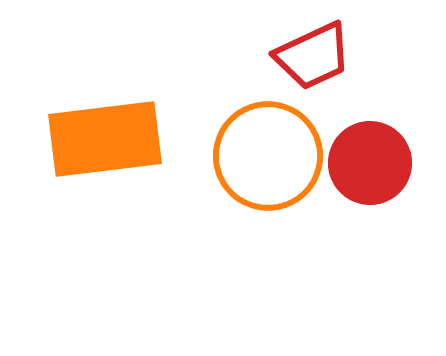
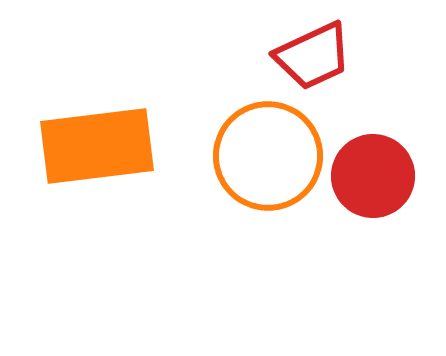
orange rectangle: moved 8 px left, 7 px down
red circle: moved 3 px right, 13 px down
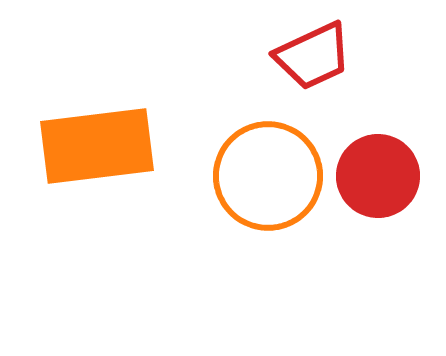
orange circle: moved 20 px down
red circle: moved 5 px right
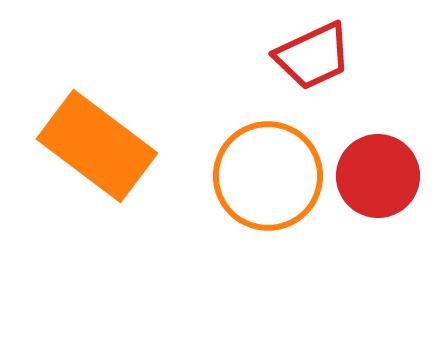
orange rectangle: rotated 44 degrees clockwise
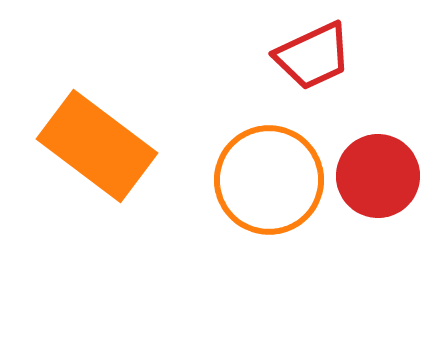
orange circle: moved 1 px right, 4 px down
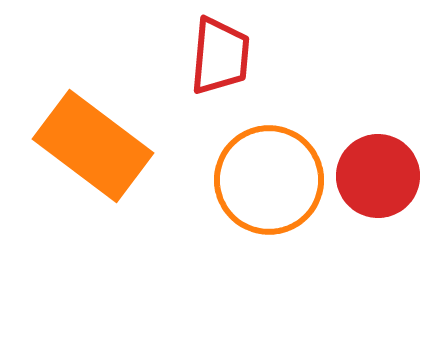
red trapezoid: moved 93 px left; rotated 60 degrees counterclockwise
orange rectangle: moved 4 px left
